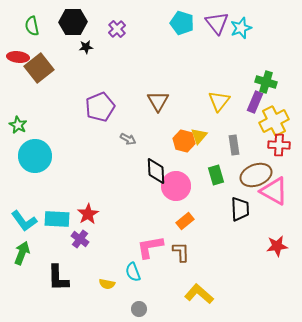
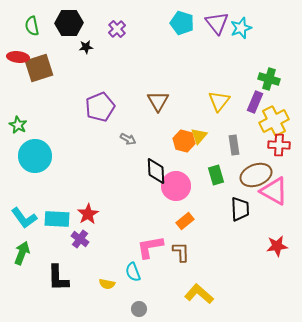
black hexagon at (73, 22): moved 4 px left, 1 px down
brown square at (39, 68): rotated 20 degrees clockwise
green cross at (266, 82): moved 3 px right, 3 px up
cyan L-shape at (24, 221): moved 3 px up
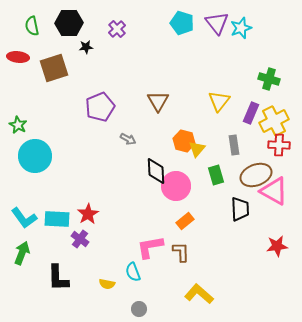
brown square at (39, 68): moved 15 px right
purple rectangle at (255, 102): moved 4 px left, 11 px down
yellow triangle at (199, 136): moved 2 px left, 13 px down
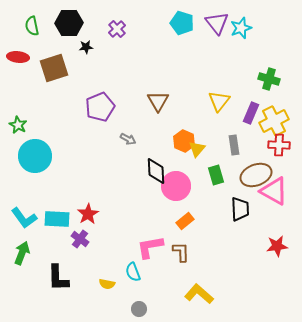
orange hexagon at (184, 141): rotated 10 degrees clockwise
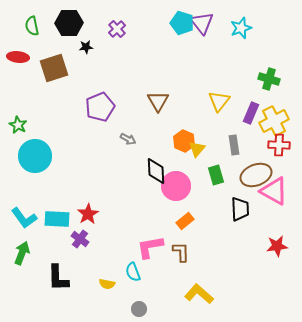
purple triangle at (217, 23): moved 15 px left
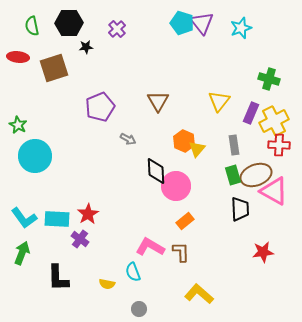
green rectangle at (216, 175): moved 17 px right
red star at (277, 246): moved 14 px left, 6 px down
pink L-shape at (150, 247): rotated 40 degrees clockwise
